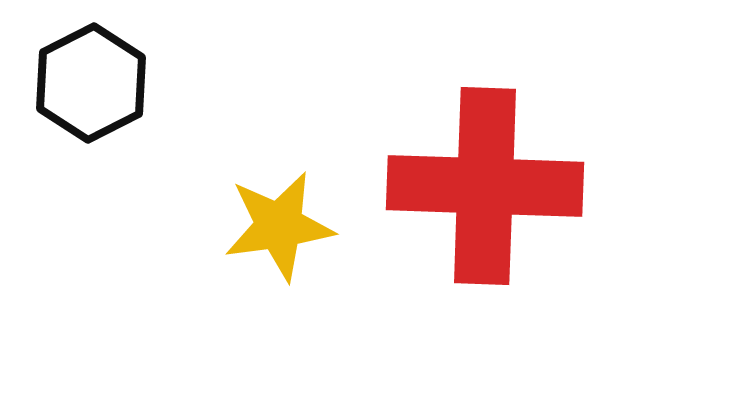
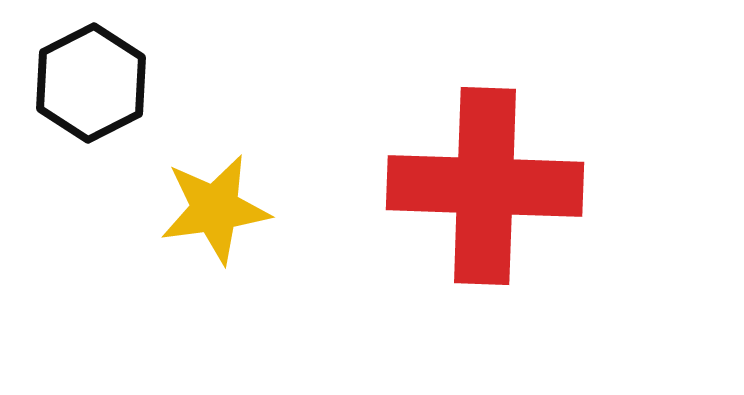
yellow star: moved 64 px left, 17 px up
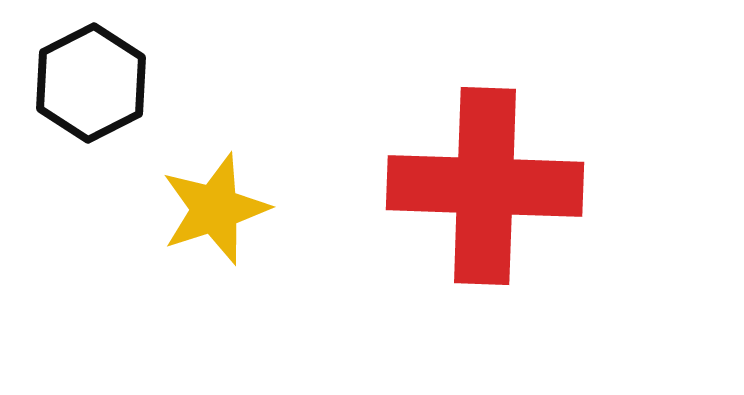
yellow star: rotated 10 degrees counterclockwise
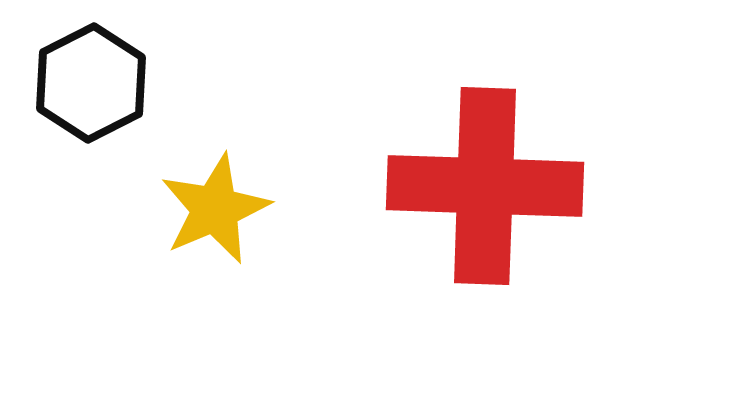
yellow star: rotated 5 degrees counterclockwise
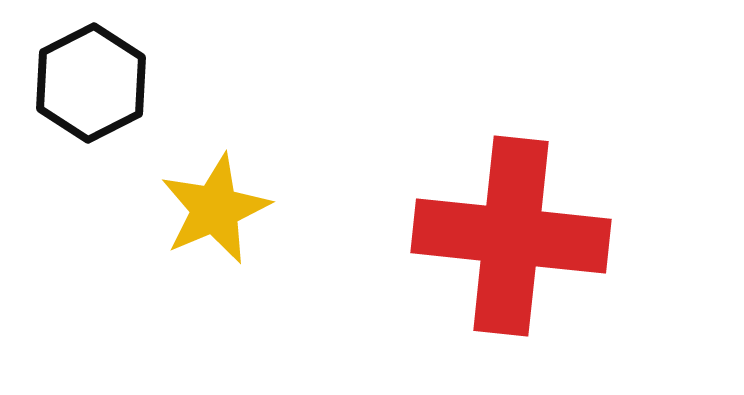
red cross: moved 26 px right, 50 px down; rotated 4 degrees clockwise
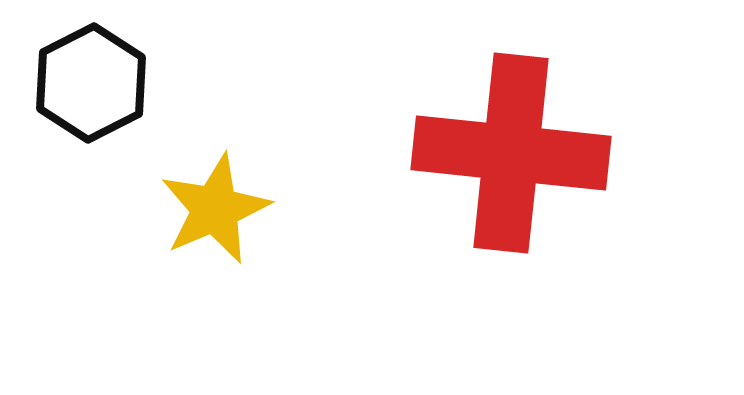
red cross: moved 83 px up
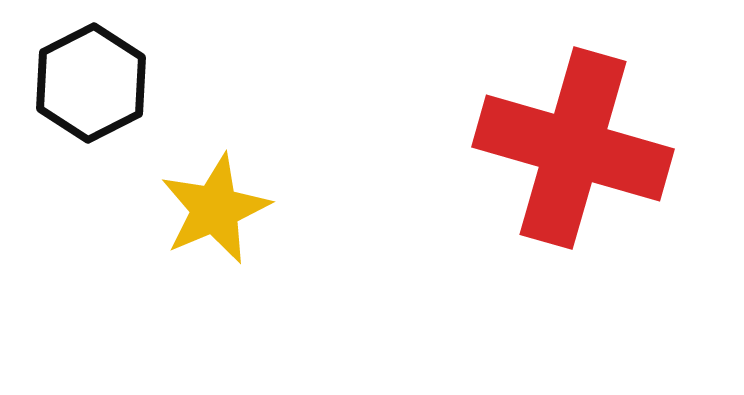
red cross: moved 62 px right, 5 px up; rotated 10 degrees clockwise
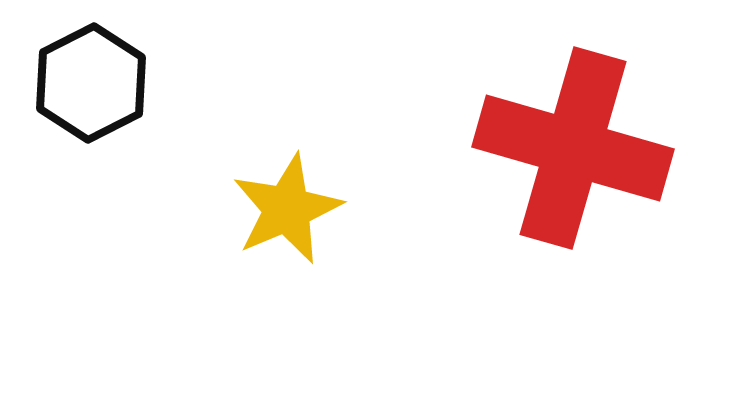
yellow star: moved 72 px right
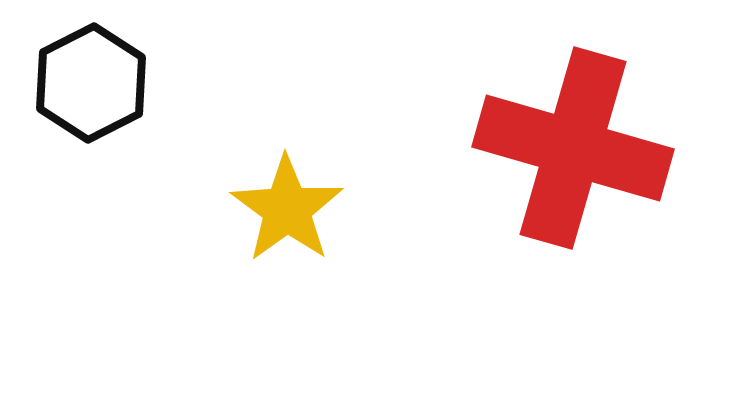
yellow star: rotated 13 degrees counterclockwise
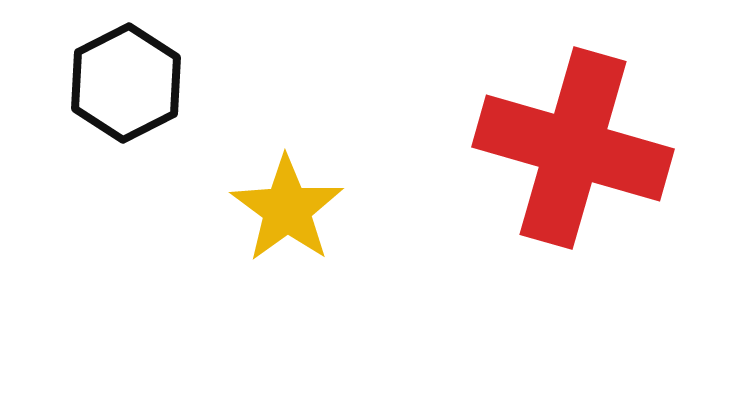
black hexagon: moved 35 px right
